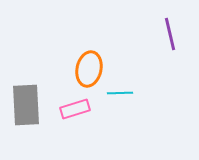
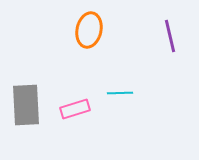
purple line: moved 2 px down
orange ellipse: moved 39 px up
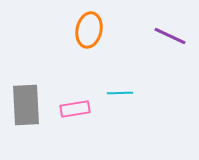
purple line: rotated 52 degrees counterclockwise
pink rectangle: rotated 8 degrees clockwise
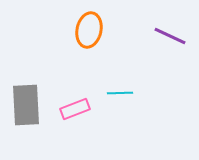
pink rectangle: rotated 12 degrees counterclockwise
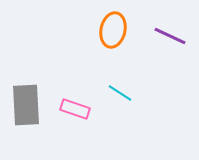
orange ellipse: moved 24 px right
cyan line: rotated 35 degrees clockwise
pink rectangle: rotated 40 degrees clockwise
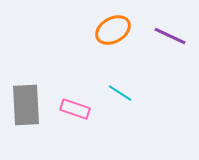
orange ellipse: rotated 48 degrees clockwise
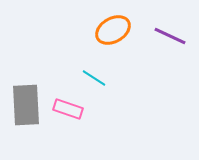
cyan line: moved 26 px left, 15 px up
pink rectangle: moved 7 px left
